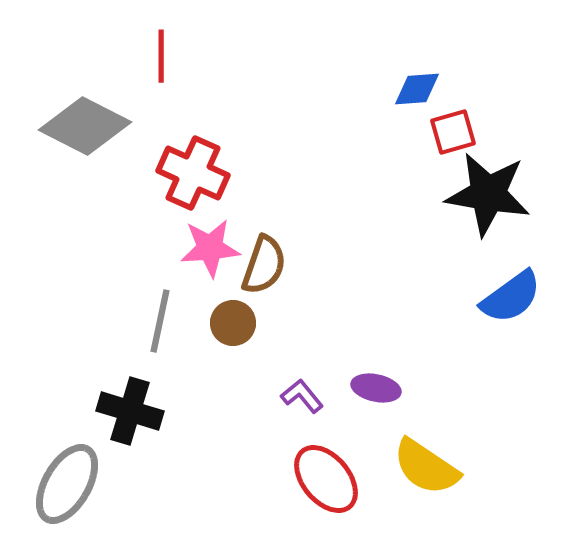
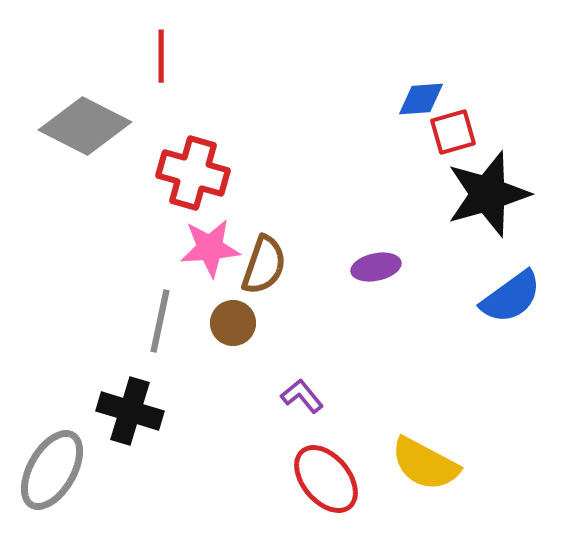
blue diamond: moved 4 px right, 10 px down
red cross: rotated 8 degrees counterclockwise
black star: rotated 26 degrees counterclockwise
purple ellipse: moved 121 px up; rotated 24 degrees counterclockwise
yellow semicircle: moved 1 px left, 3 px up; rotated 6 degrees counterclockwise
gray ellipse: moved 15 px left, 14 px up
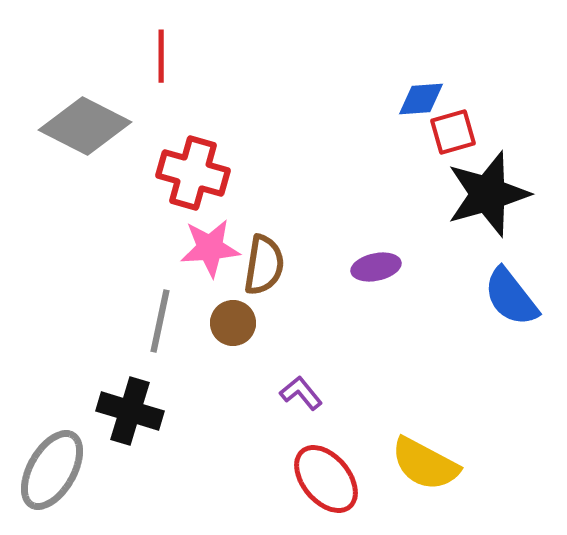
brown semicircle: rotated 10 degrees counterclockwise
blue semicircle: rotated 88 degrees clockwise
purple L-shape: moved 1 px left, 3 px up
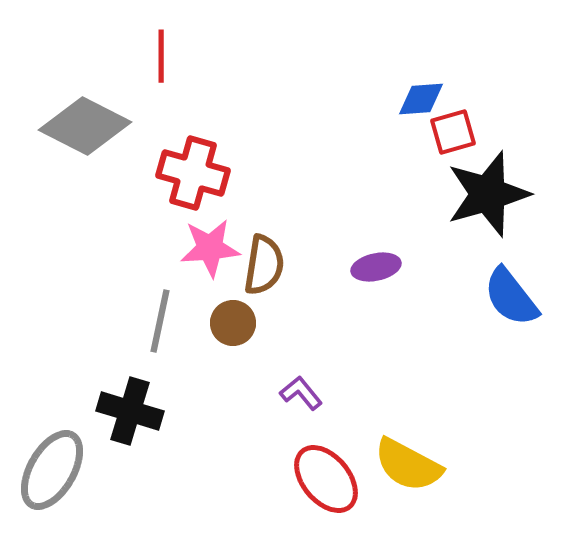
yellow semicircle: moved 17 px left, 1 px down
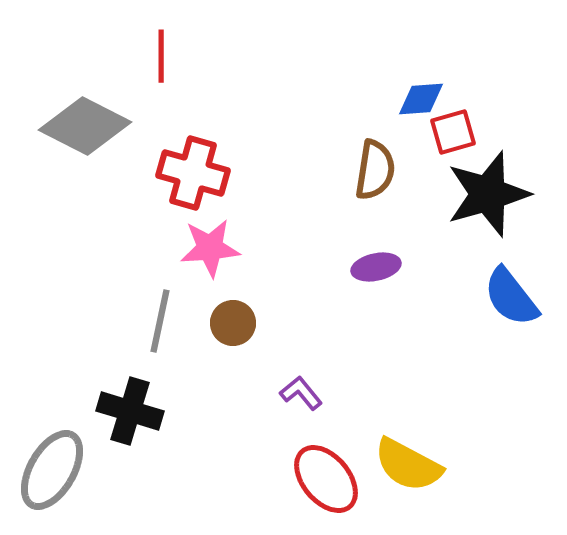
brown semicircle: moved 111 px right, 95 px up
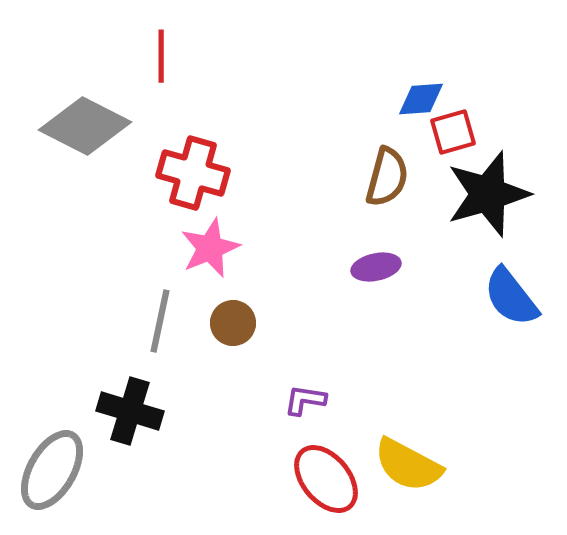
brown semicircle: moved 12 px right, 7 px down; rotated 6 degrees clockwise
pink star: rotated 18 degrees counterclockwise
purple L-shape: moved 4 px right, 7 px down; rotated 42 degrees counterclockwise
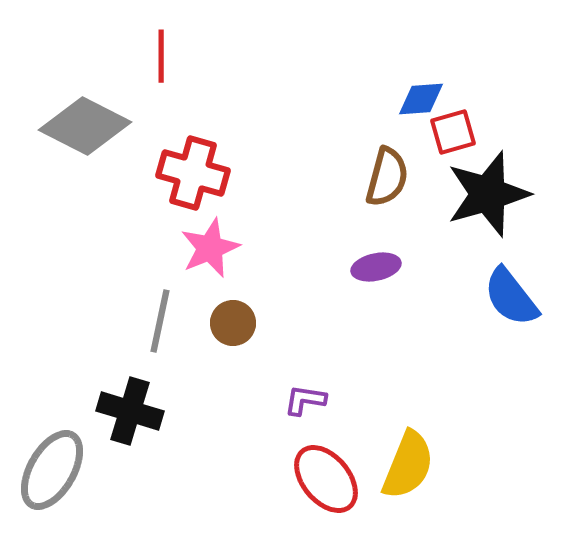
yellow semicircle: rotated 96 degrees counterclockwise
